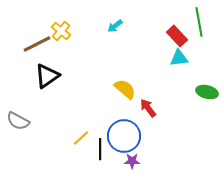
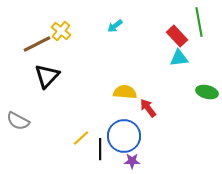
black triangle: rotated 12 degrees counterclockwise
yellow semicircle: moved 3 px down; rotated 35 degrees counterclockwise
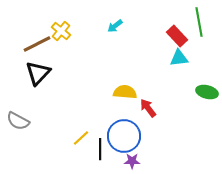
black triangle: moved 9 px left, 3 px up
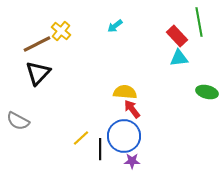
red arrow: moved 16 px left, 1 px down
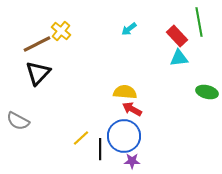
cyan arrow: moved 14 px right, 3 px down
red arrow: rotated 24 degrees counterclockwise
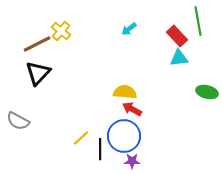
green line: moved 1 px left, 1 px up
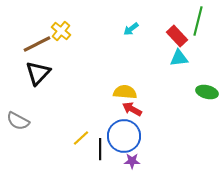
green line: rotated 24 degrees clockwise
cyan arrow: moved 2 px right
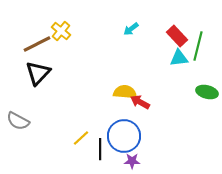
green line: moved 25 px down
red arrow: moved 8 px right, 7 px up
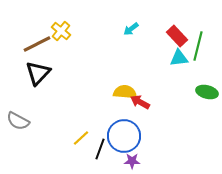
black line: rotated 20 degrees clockwise
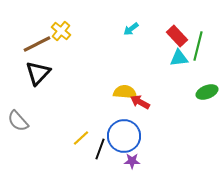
green ellipse: rotated 35 degrees counterclockwise
gray semicircle: rotated 20 degrees clockwise
